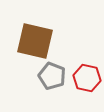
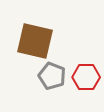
red hexagon: moved 1 px left, 1 px up; rotated 12 degrees counterclockwise
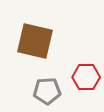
gray pentagon: moved 5 px left, 15 px down; rotated 24 degrees counterclockwise
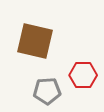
red hexagon: moved 3 px left, 2 px up
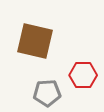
gray pentagon: moved 2 px down
